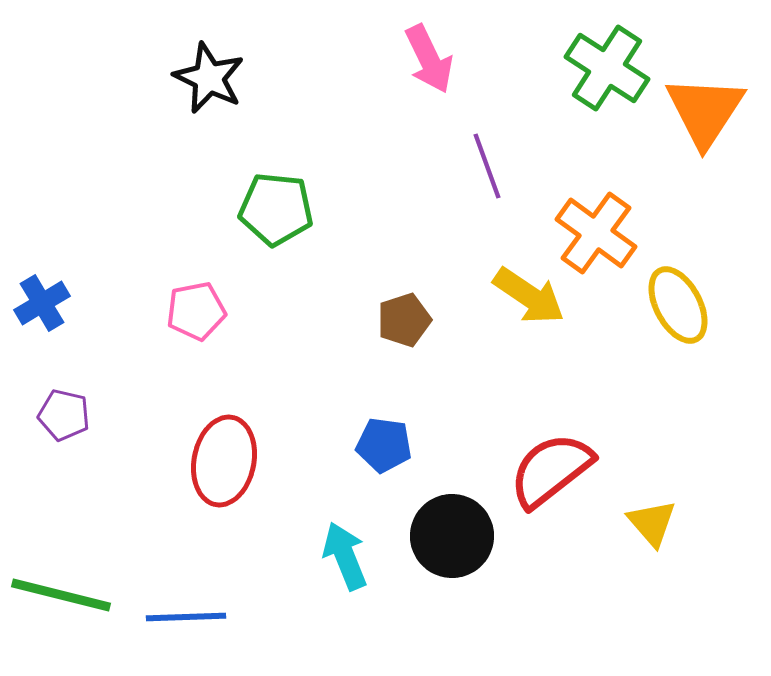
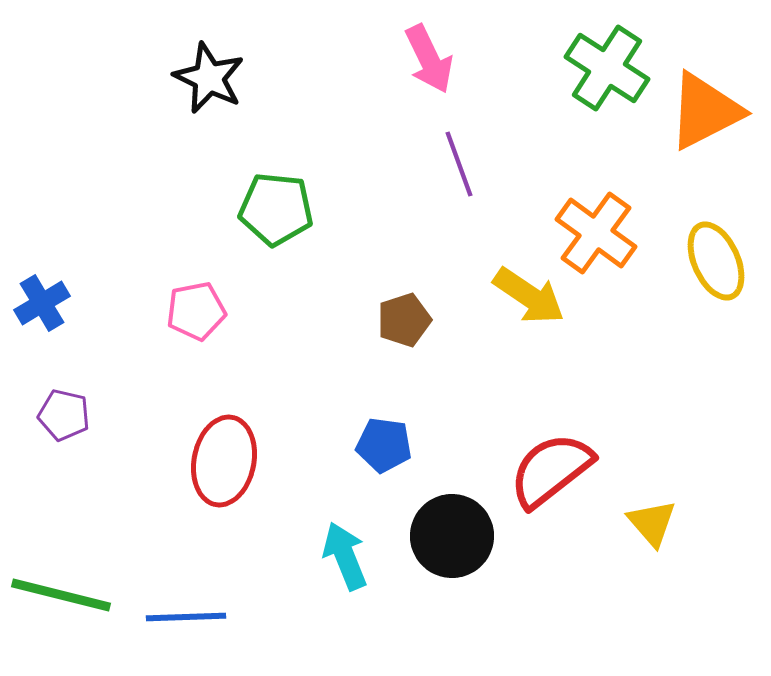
orange triangle: rotated 30 degrees clockwise
purple line: moved 28 px left, 2 px up
yellow ellipse: moved 38 px right, 44 px up; rotated 4 degrees clockwise
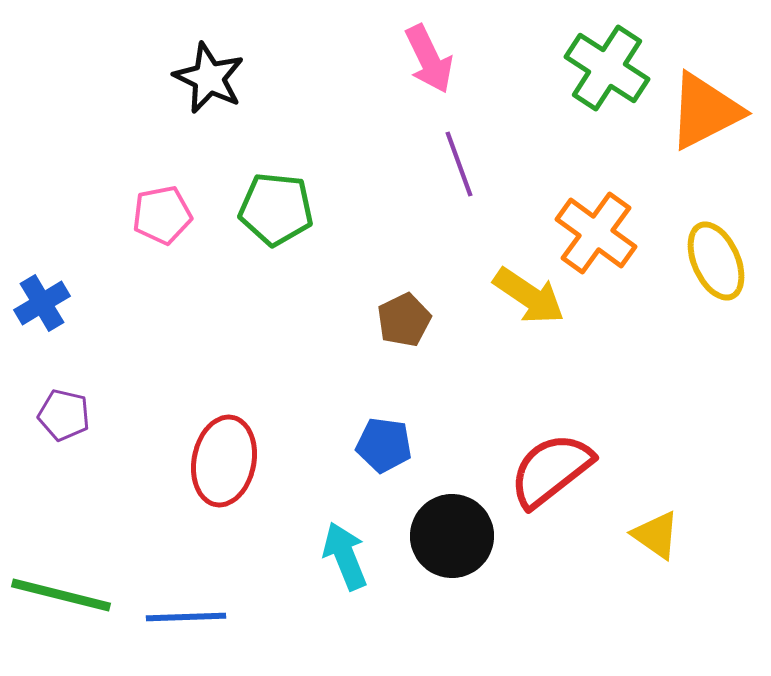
pink pentagon: moved 34 px left, 96 px up
brown pentagon: rotated 8 degrees counterclockwise
yellow triangle: moved 4 px right, 12 px down; rotated 14 degrees counterclockwise
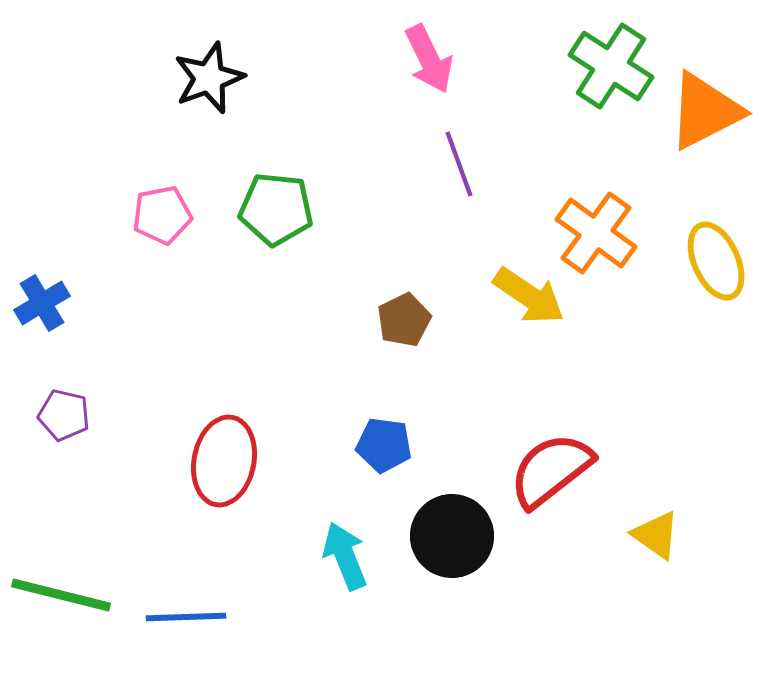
green cross: moved 4 px right, 2 px up
black star: rotated 26 degrees clockwise
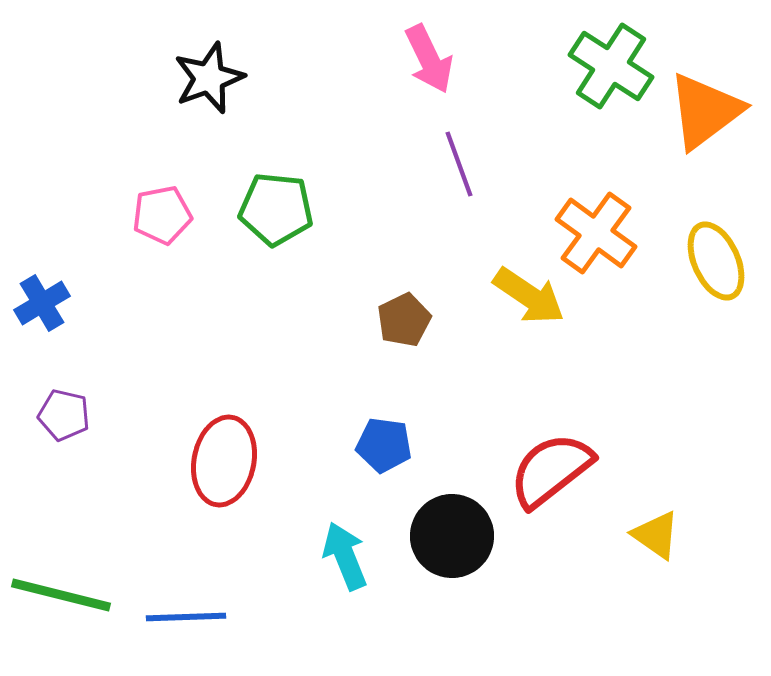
orange triangle: rotated 10 degrees counterclockwise
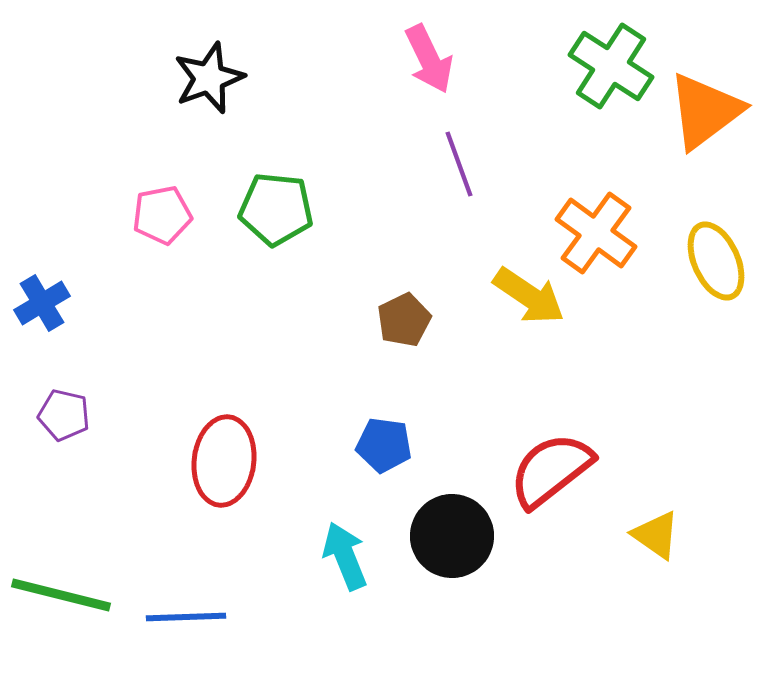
red ellipse: rotated 4 degrees counterclockwise
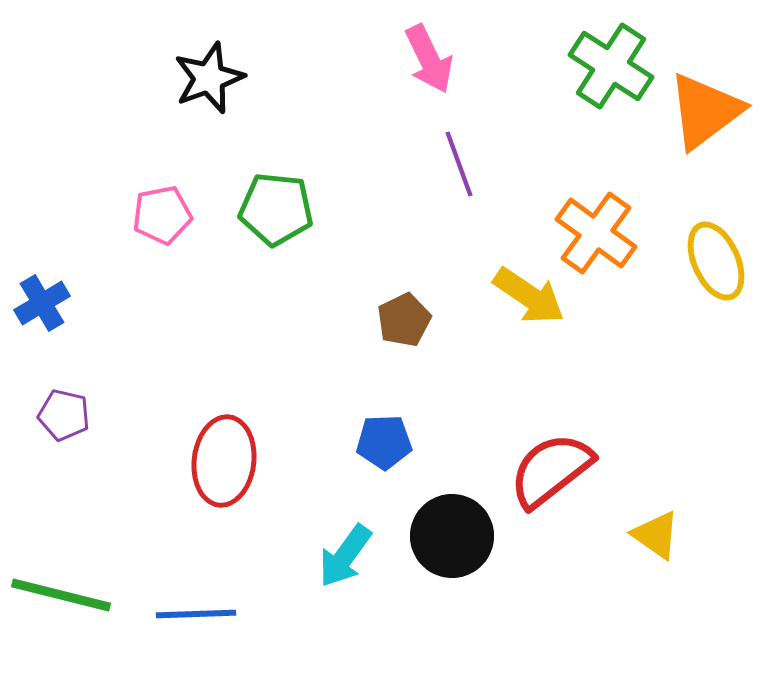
blue pentagon: moved 3 px up; rotated 10 degrees counterclockwise
cyan arrow: rotated 122 degrees counterclockwise
blue line: moved 10 px right, 3 px up
